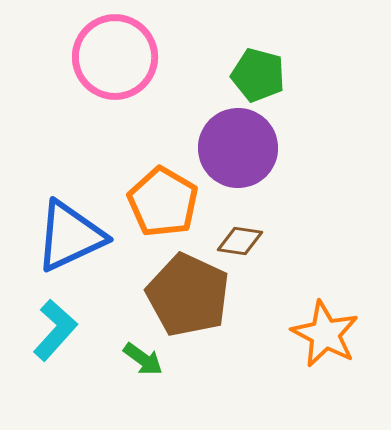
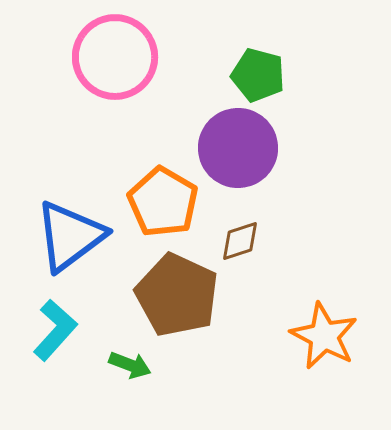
blue triangle: rotated 12 degrees counterclockwise
brown diamond: rotated 27 degrees counterclockwise
brown pentagon: moved 11 px left
orange star: moved 1 px left, 2 px down
green arrow: moved 13 px left, 6 px down; rotated 15 degrees counterclockwise
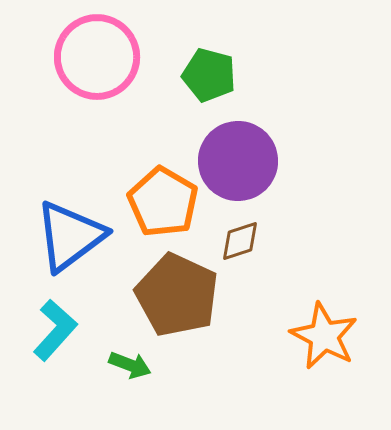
pink circle: moved 18 px left
green pentagon: moved 49 px left
purple circle: moved 13 px down
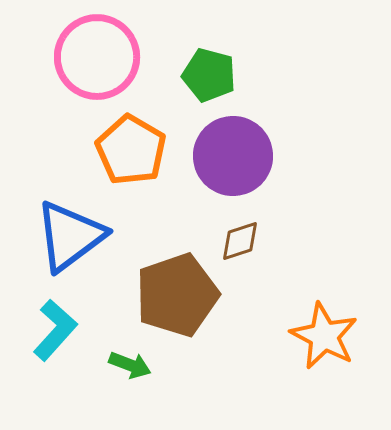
purple circle: moved 5 px left, 5 px up
orange pentagon: moved 32 px left, 52 px up
brown pentagon: rotated 28 degrees clockwise
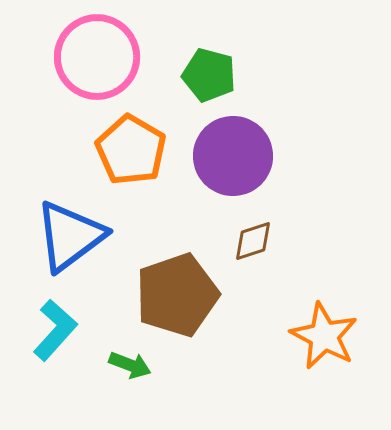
brown diamond: moved 13 px right
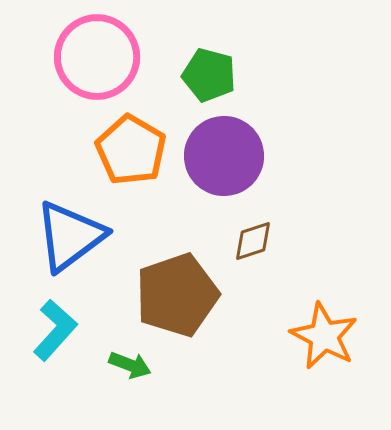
purple circle: moved 9 px left
